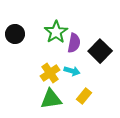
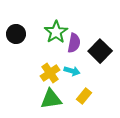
black circle: moved 1 px right
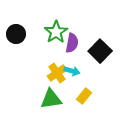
purple semicircle: moved 2 px left
yellow cross: moved 7 px right
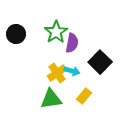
black square: moved 11 px down
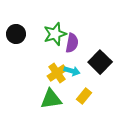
green star: moved 1 px left, 2 px down; rotated 15 degrees clockwise
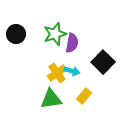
black square: moved 3 px right
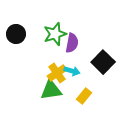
green triangle: moved 9 px up
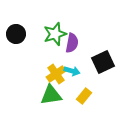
black square: rotated 20 degrees clockwise
yellow cross: moved 1 px left, 1 px down
green triangle: moved 5 px down
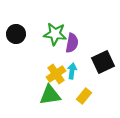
green star: rotated 25 degrees clockwise
cyan arrow: rotated 98 degrees counterclockwise
green triangle: moved 1 px left
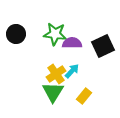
purple semicircle: rotated 102 degrees counterclockwise
black square: moved 16 px up
cyan arrow: rotated 35 degrees clockwise
green triangle: moved 3 px right, 3 px up; rotated 50 degrees counterclockwise
